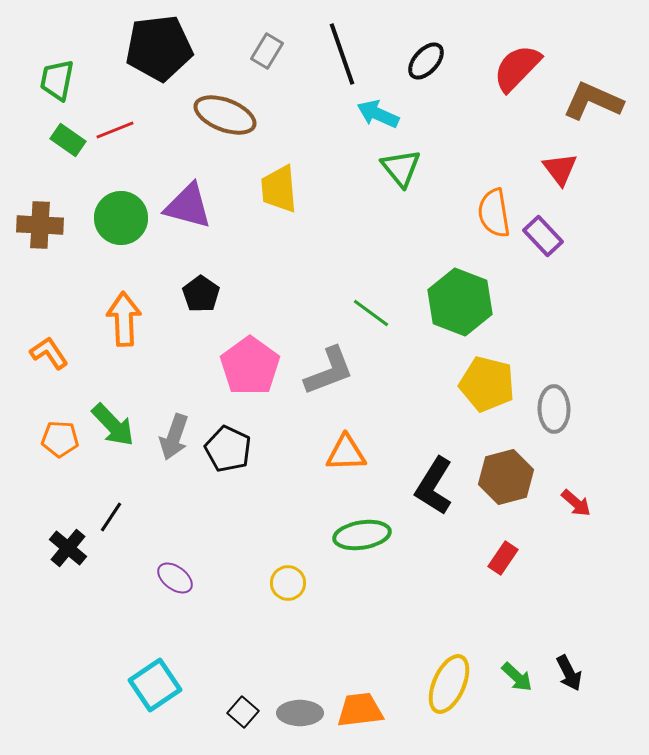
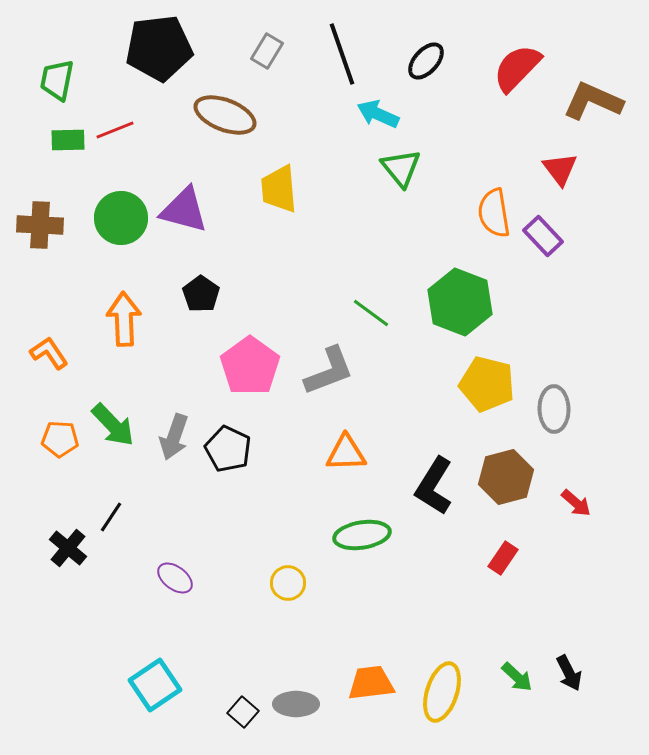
green rectangle at (68, 140): rotated 36 degrees counterclockwise
purple triangle at (188, 206): moved 4 px left, 4 px down
yellow ellipse at (449, 684): moved 7 px left, 8 px down; rotated 6 degrees counterclockwise
orange trapezoid at (360, 710): moved 11 px right, 27 px up
gray ellipse at (300, 713): moved 4 px left, 9 px up
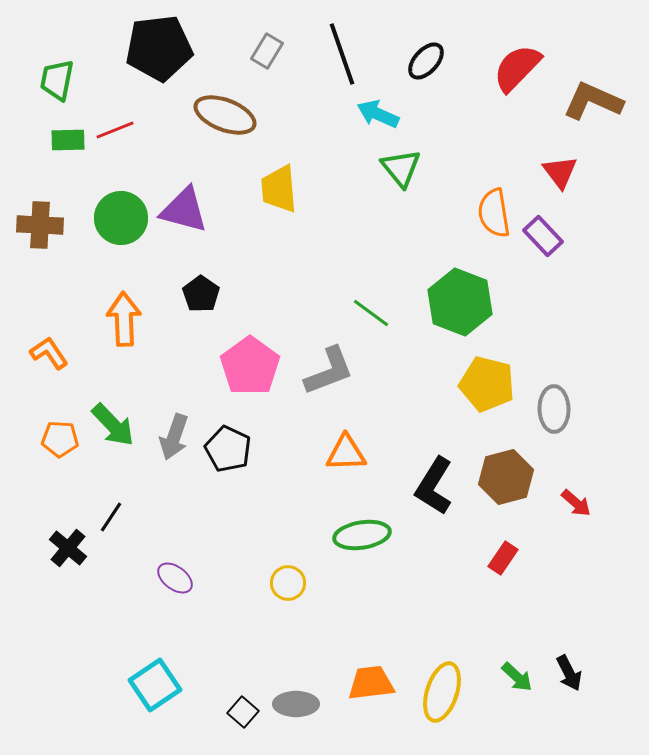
red triangle at (560, 169): moved 3 px down
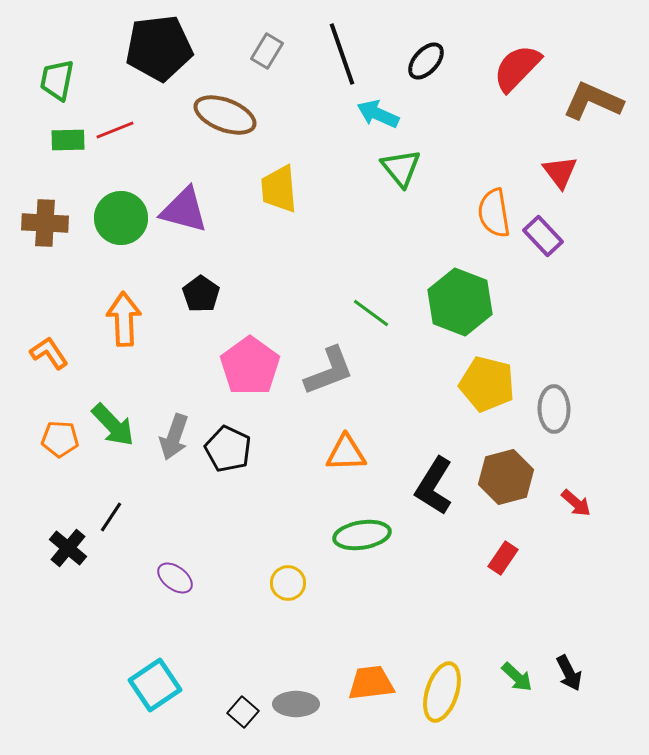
brown cross at (40, 225): moved 5 px right, 2 px up
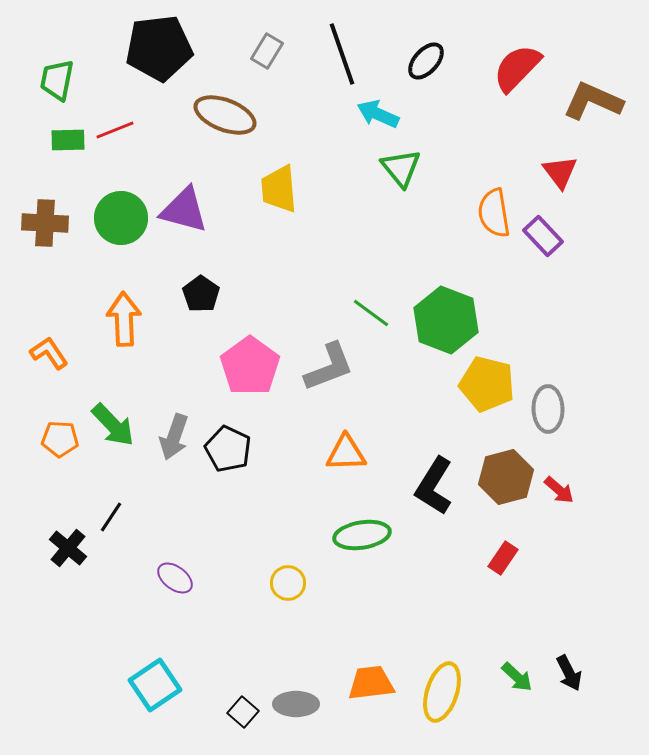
green hexagon at (460, 302): moved 14 px left, 18 px down
gray L-shape at (329, 371): moved 4 px up
gray ellipse at (554, 409): moved 6 px left
red arrow at (576, 503): moved 17 px left, 13 px up
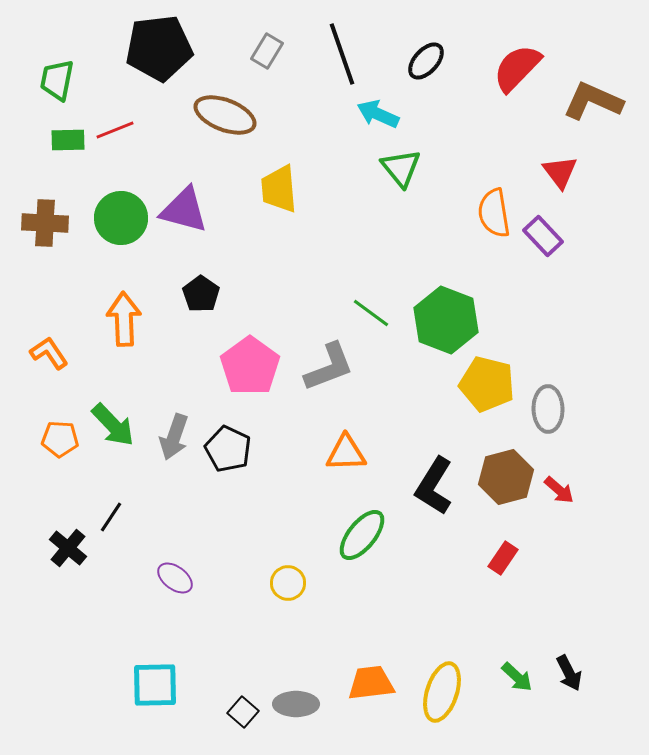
green ellipse at (362, 535): rotated 42 degrees counterclockwise
cyan square at (155, 685): rotated 33 degrees clockwise
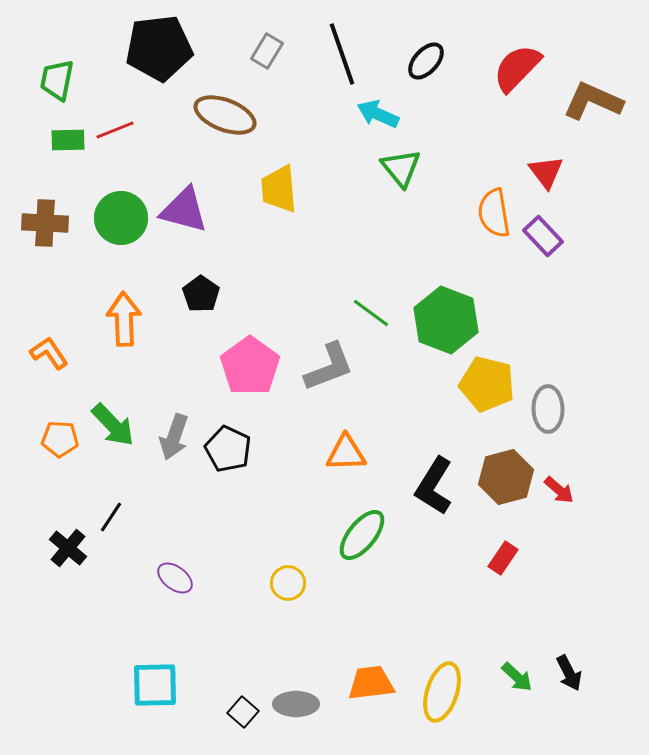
red triangle at (560, 172): moved 14 px left
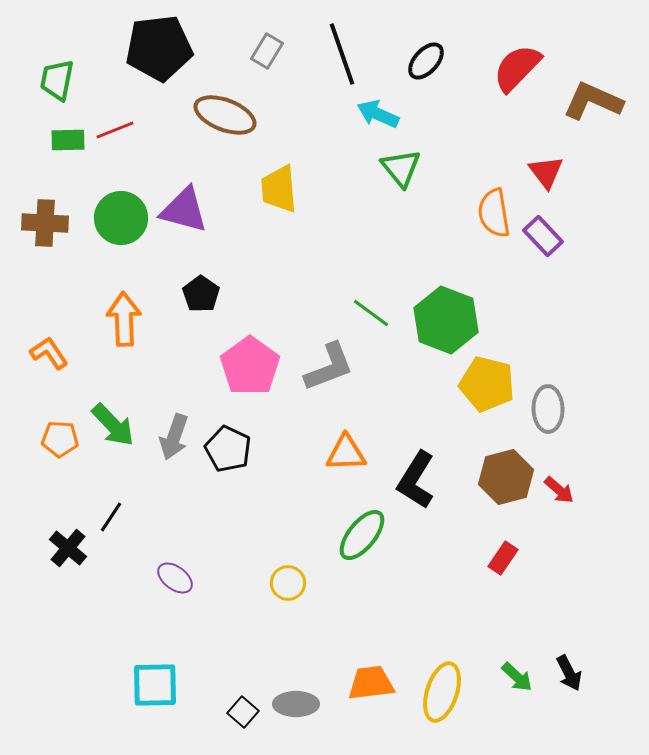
black L-shape at (434, 486): moved 18 px left, 6 px up
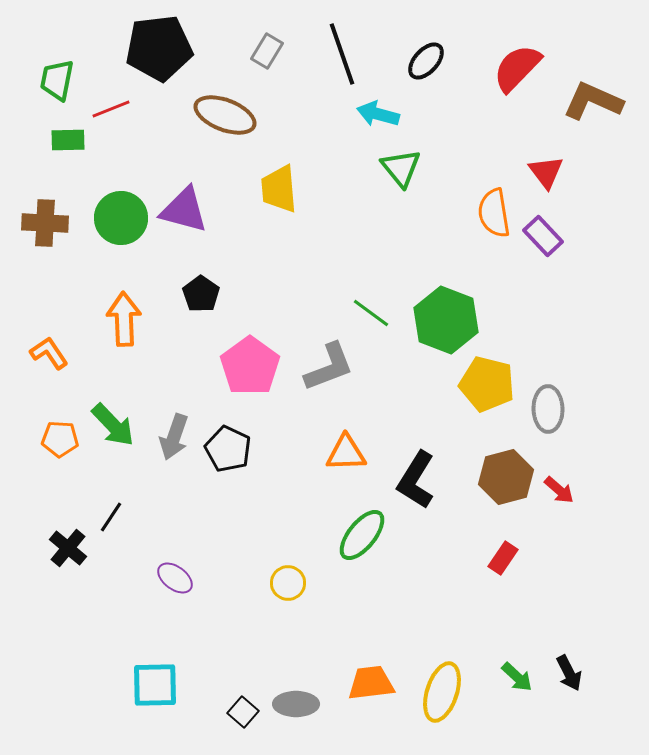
cyan arrow at (378, 114): rotated 9 degrees counterclockwise
red line at (115, 130): moved 4 px left, 21 px up
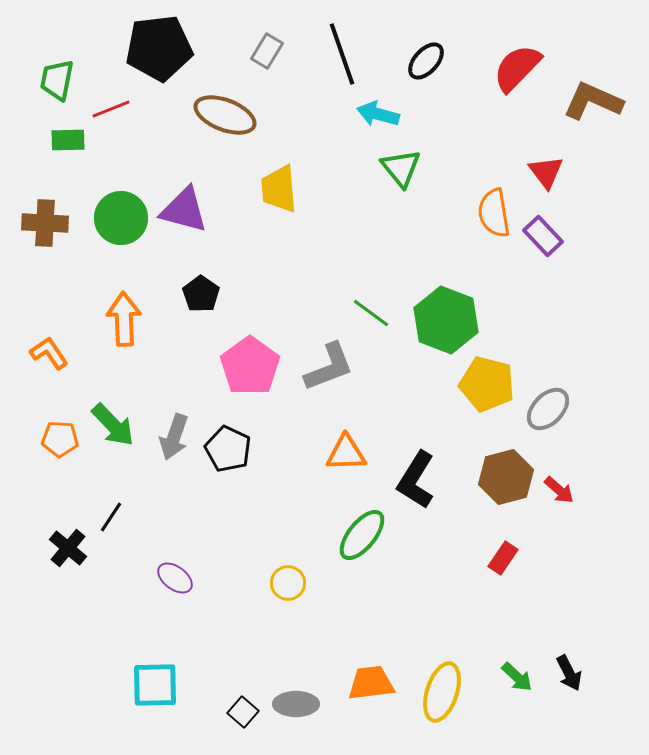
gray ellipse at (548, 409): rotated 45 degrees clockwise
